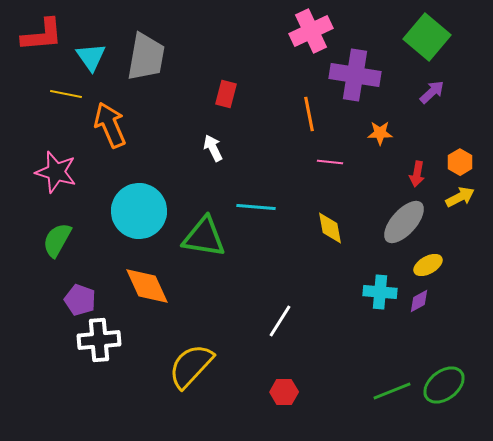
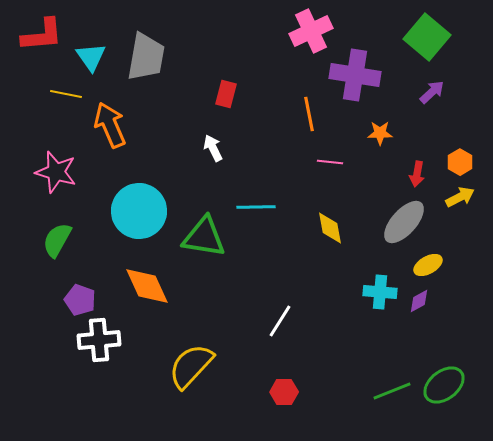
cyan line: rotated 6 degrees counterclockwise
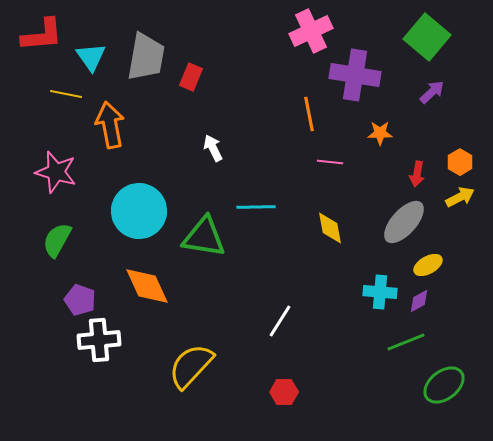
red rectangle: moved 35 px left, 17 px up; rotated 8 degrees clockwise
orange arrow: rotated 12 degrees clockwise
green line: moved 14 px right, 49 px up
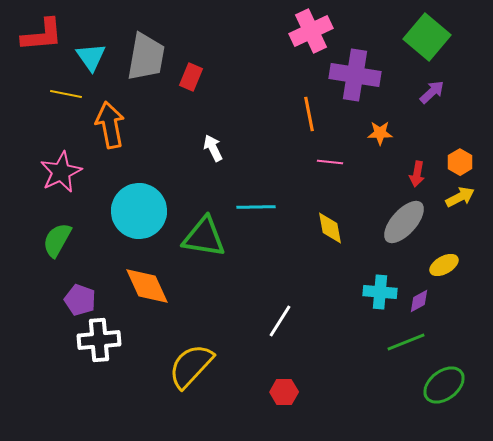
pink star: moved 5 px right; rotated 30 degrees clockwise
yellow ellipse: moved 16 px right
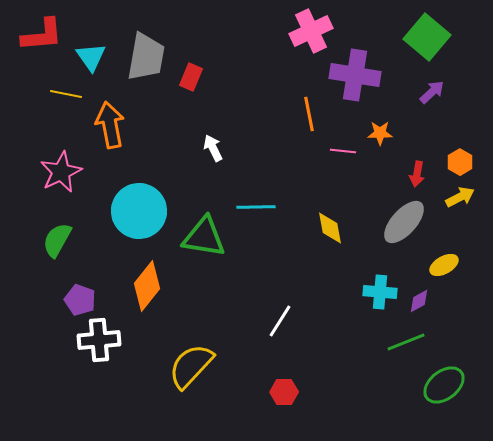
pink line: moved 13 px right, 11 px up
orange diamond: rotated 63 degrees clockwise
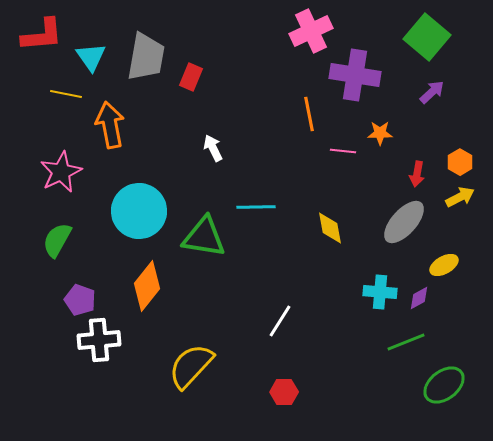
purple diamond: moved 3 px up
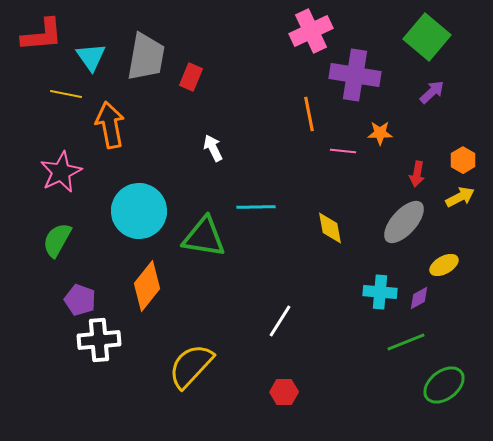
orange hexagon: moved 3 px right, 2 px up
